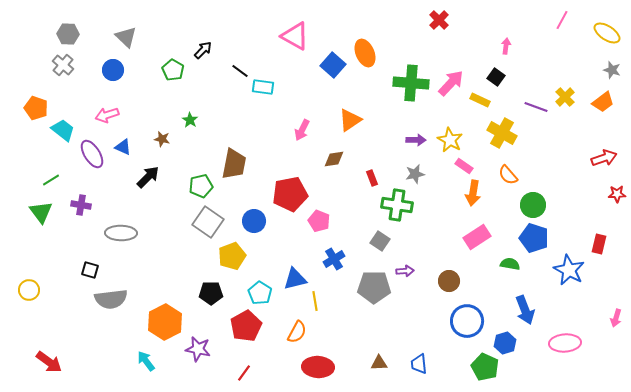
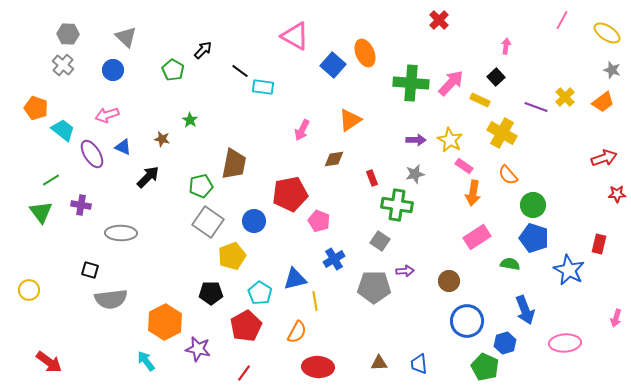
black square at (496, 77): rotated 12 degrees clockwise
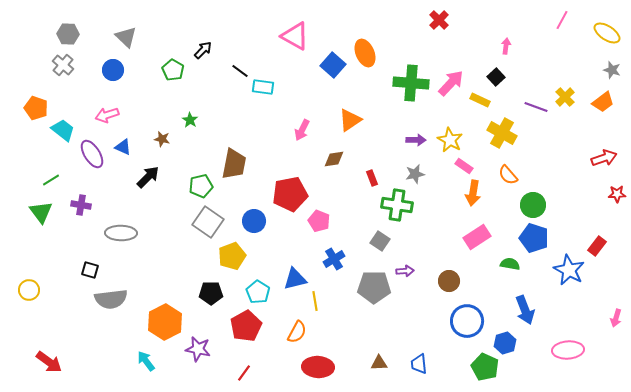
red rectangle at (599, 244): moved 2 px left, 2 px down; rotated 24 degrees clockwise
cyan pentagon at (260, 293): moved 2 px left, 1 px up
pink ellipse at (565, 343): moved 3 px right, 7 px down
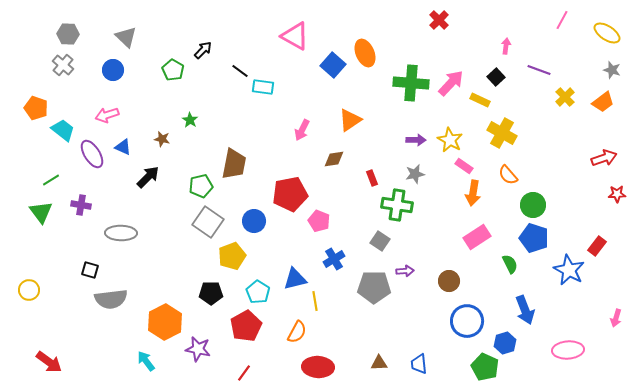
purple line at (536, 107): moved 3 px right, 37 px up
green semicircle at (510, 264): rotated 54 degrees clockwise
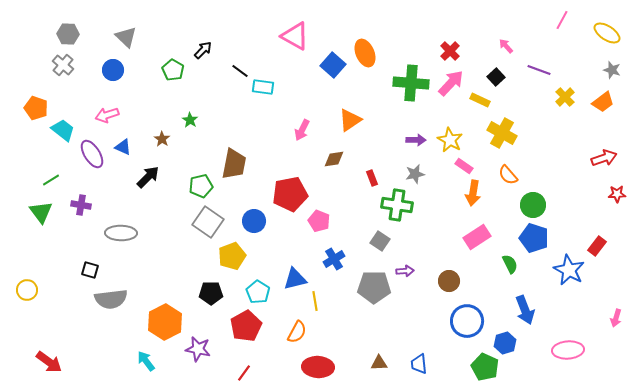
red cross at (439, 20): moved 11 px right, 31 px down
pink arrow at (506, 46): rotated 49 degrees counterclockwise
brown star at (162, 139): rotated 21 degrees clockwise
yellow circle at (29, 290): moved 2 px left
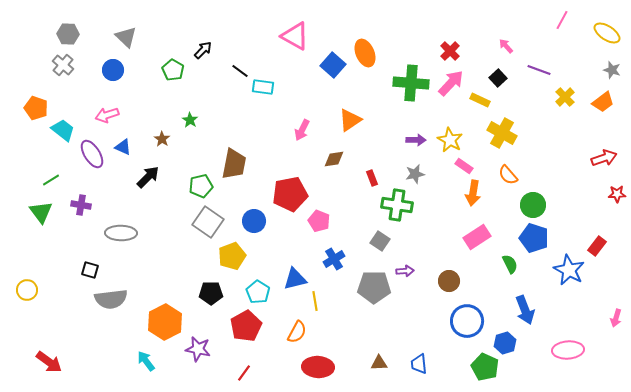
black square at (496, 77): moved 2 px right, 1 px down
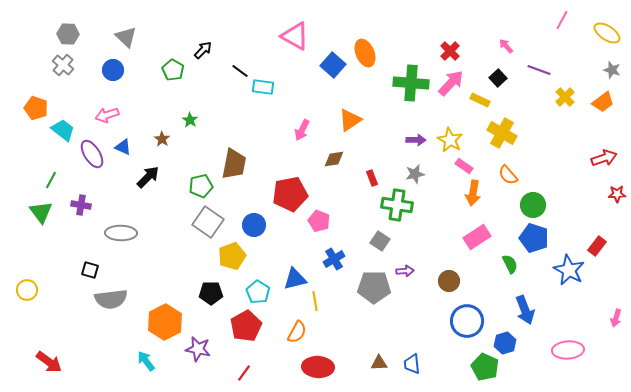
green line at (51, 180): rotated 30 degrees counterclockwise
blue circle at (254, 221): moved 4 px down
blue trapezoid at (419, 364): moved 7 px left
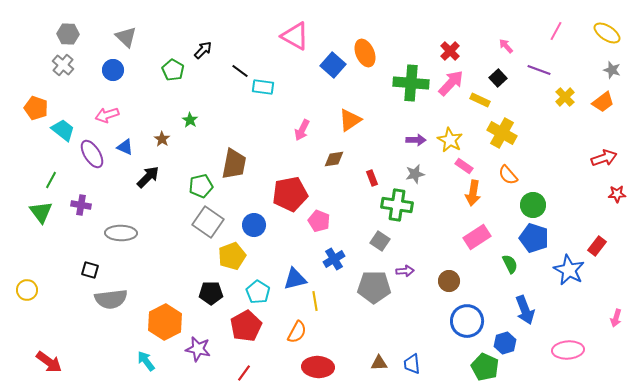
pink line at (562, 20): moved 6 px left, 11 px down
blue triangle at (123, 147): moved 2 px right
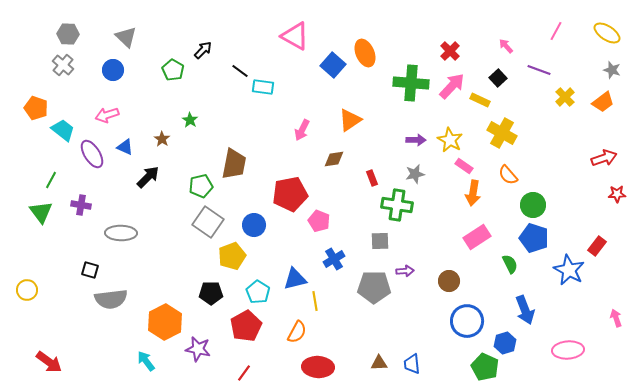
pink arrow at (451, 83): moved 1 px right, 3 px down
gray square at (380, 241): rotated 36 degrees counterclockwise
pink arrow at (616, 318): rotated 144 degrees clockwise
